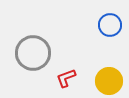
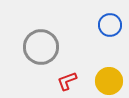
gray circle: moved 8 px right, 6 px up
red L-shape: moved 1 px right, 3 px down
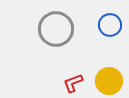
gray circle: moved 15 px right, 18 px up
red L-shape: moved 6 px right, 2 px down
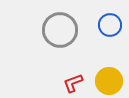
gray circle: moved 4 px right, 1 px down
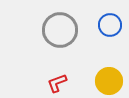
red L-shape: moved 16 px left
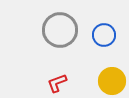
blue circle: moved 6 px left, 10 px down
yellow circle: moved 3 px right
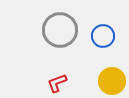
blue circle: moved 1 px left, 1 px down
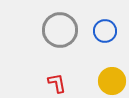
blue circle: moved 2 px right, 5 px up
red L-shape: rotated 100 degrees clockwise
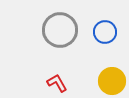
blue circle: moved 1 px down
red L-shape: rotated 20 degrees counterclockwise
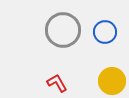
gray circle: moved 3 px right
